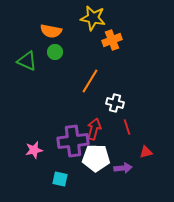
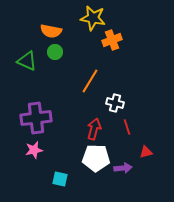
purple cross: moved 37 px left, 23 px up
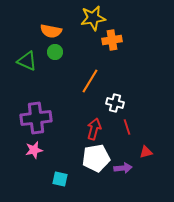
yellow star: rotated 20 degrees counterclockwise
orange cross: rotated 12 degrees clockwise
white pentagon: rotated 12 degrees counterclockwise
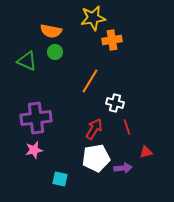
red arrow: rotated 15 degrees clockwise
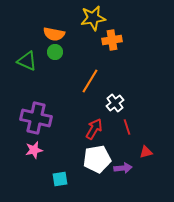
orange semicircle: moved 3 px right, 3 px down
white cross: rotated 36 degrees clockwise
purple cross: rotated 20 degrees clockwise
white pentagon: moved 1 px right, 1 px down
cyan square: rotated 21 degrees counterclockwise
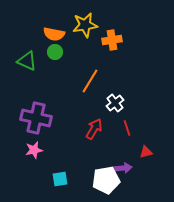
yellow star: moved 8 px left, 7 px down
red line: moved 1 px down
white pentagon: moved 9 px right, 21 px down
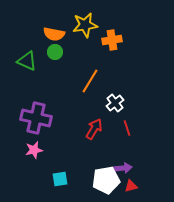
red triangle: moved 15 px left, 34 px down
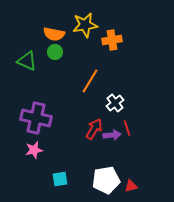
purple arrow: moved 11 px left, 33 px up
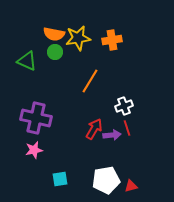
yellow star: moved 7 px left, 13 px down
white cross: moved 9 px right, 3 px down; rotated 18 degrees clockwise
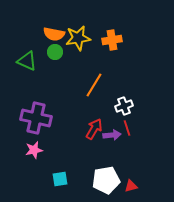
orange line: moved 4 px right, 4 px down
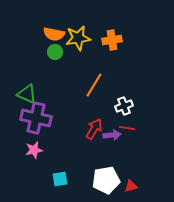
green triangle: moved 33 px down
red line: rotated 63 degrees counterclockwise
